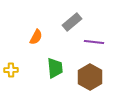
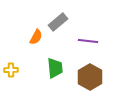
gray rectangle: moved 14 px left
purple line: moved 6 px left, 1 px up
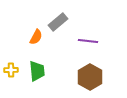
green trapezoid: moved 18 px left, 3 px down
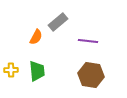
brown hexagon: moved 1 px right, 2 px up; rotated 20 degrees counterclockwise
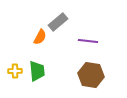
orange semicircle: moved 4 px right
yellow cross: moved 4 px right, 1 px down
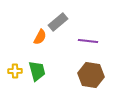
green trapezoid: rotated 10 degrees counterclockwise
